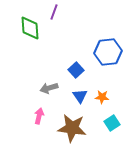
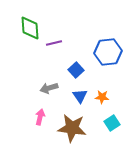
purple line: moved 31 px down; rotated 56 degrees clockwise
pink arrow: moved 1 px right, 1 px down
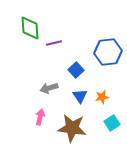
orange star: rotated 16 degrees counterclockwise
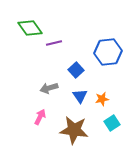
green diamond: rotated 30 degrees counterclockwise
orange star: moved 2 px down
pink arrow: rotated 14 degrees clockwise
brown star: moved 2 px right, 2 px down
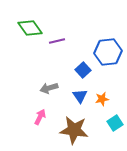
purple line: moved 3 px right, 2 px up
blue square: moved 7 px right
cyan square: moved 3 px right
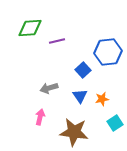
green diamond: rotated 60 degrees counterclockwise
pink arrow: rotated 14 degrees counterclockwise
brown star: moved 2 px down
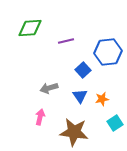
purple line: moved 9 px right
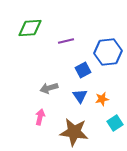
blue square: rotated 14 degrees clockwise
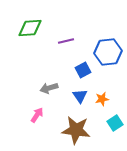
pink arrow: moved 3 px left, 2 px up; rotated 21 degrees clockwise
brown star: moved 2 px right, 2 px up
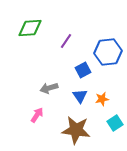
purple line: rotated 42 degrees counterclockwise
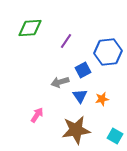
gray arrow: moved 11 px right, 6 px up
cyan square: moved 13 px down; rotated 28 degrees counterclockwise
brown star: rotated 16 degrees counterclockwise
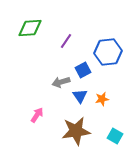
gray arrow: moved 1 px right
brown star: moved 1 px down
